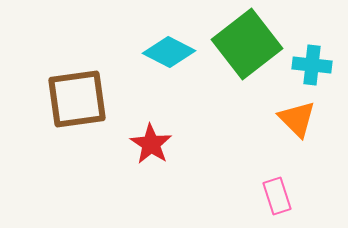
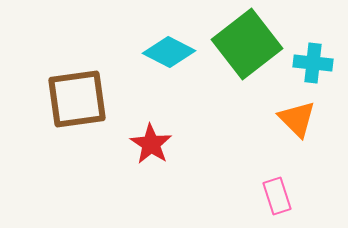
cyan cross: moved 1 px right, 2 px up
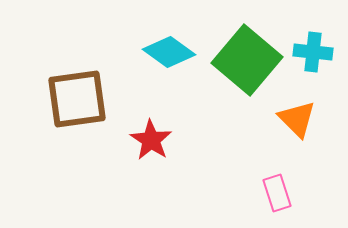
green square: moved 16 px down; rotated 12 degrees counterclockwise
cyan diamond: rotated 9 degrees clockwise
cyan cross: moved 11 px up
red star: moved 4 px up
pink rectangle: moved 3 px up
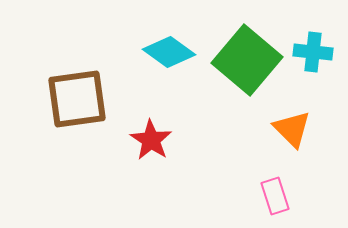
orange triangle: moved 5 px left, 10 px down
pink rectangle: moved 2 px left, 3 px down
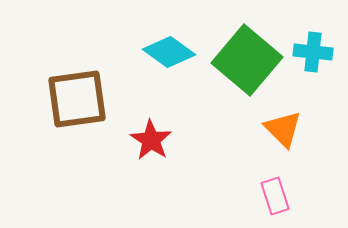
orange triangle: moved 9 px left
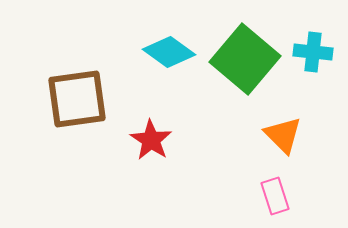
green square: moved 2 px left, 1 px up
orange triangle: moved 6 px down
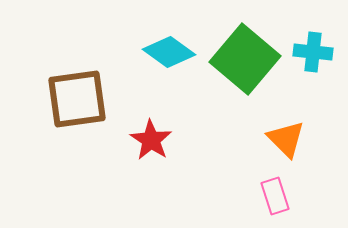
orange triangle: moved 3 px right, 4 px down
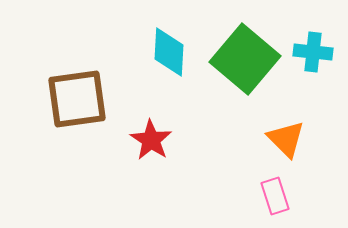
cyan diamond: rotated 57 degrees clockwise
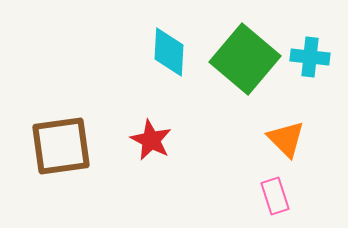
cyan cross: moved 3 px left, 5 px down
brown square: moved 16 px left, 47 px down
red star: rotated 6 degrees counterclockwise
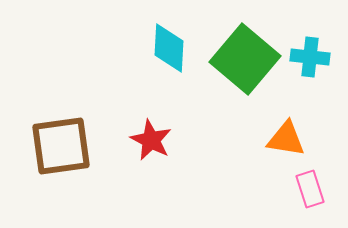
cyan diamond: moved 4 px up
orange triangle: rotated 36 degrees counterclockwise
pink rectangle: moved 35 px right, 7 px up
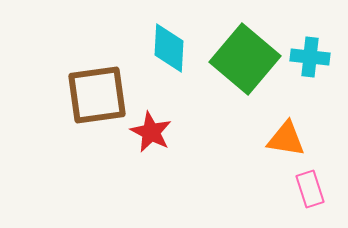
red star: moved 8 px up
brown square: moved 36 px right, 51 px up
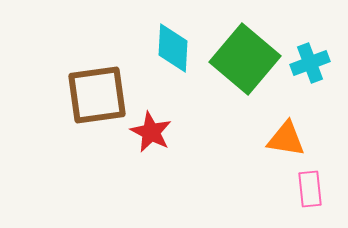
cyan diamond: moved 4 px right
cyan cross: moved 6 px down; rotated 27 degrees counterclockwise
pink rectangle: rotated 12 degrees clockwise
